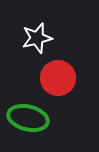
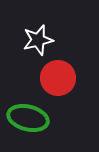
white star: moved 1 px right, 2 px down
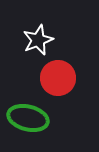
white star: rotated 8 degrees counterclockwise
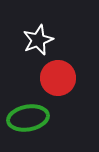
green ellipse: rotated 24 degrees counterclockwise
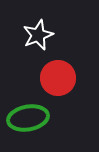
white star: moved 5 px up
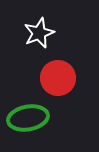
white star: moved 1 px right, 2 px up
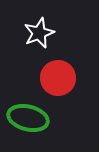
green ellipse: rotated 24 degrees clockwise
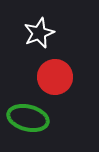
red circle: moved 3 px left, 1 px up
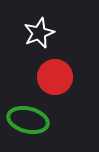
green ellipse: moved 2 px down
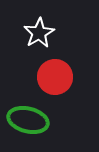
white star: rotated 8 degrees counterclockwise
